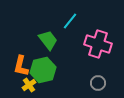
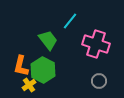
pink cross: moved 2 px left
green hexagon: rotated 20 degrees counterclockwise
gray circle: moved 1 px right, 2 px up
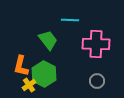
cyan line: moved 1 px up; rotated 54 degrees clockwise
pink cross: rotated 16 degrees counterclockwise
green hexagon: moved 1 px right, 4 px down
gray circle: moved 2 px left
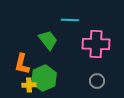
orange L-shape: moved 1 px right, 2 px up
green hexagon: moved 4 px down; rotated 10 degrees clockwise
yellow cross: rotated 32 degrees clockwise
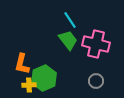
cyan line: rotated 54 degrees clockwise
green trapezoid: moved 20 px right
pink cross: rotated 12 degrees clockwise
gray circle: moved 1 px left
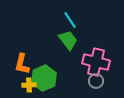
pink cross: moved 18 px down
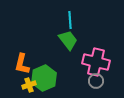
cyan line: rotated 30 degrees clockwise
yellow cross: rotated 16 degrees counterclockwise
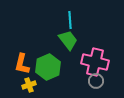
pink cross: moved 1 px left
green hexagon: moved 4 px right, 11 px up
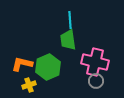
green trapezoid: rotated 150 degrees counterclockwise
orange L-shape: rotated 90 degrees clockwise
